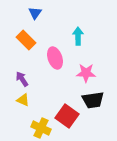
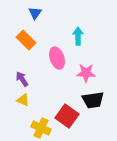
pink ellipse: moved 2 px right
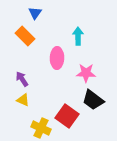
orange rectangle: moved 1 px left, 4 px up
pink ellipse: rotated 20 degrees clockwise
black trapezoid: rotated 45 degrees clockwise
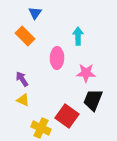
black trapezoid: rotated 75 degrees clockwise
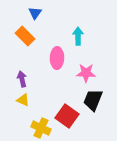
purple arrow: rotated 21 degrees clockwise
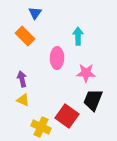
yellow cross: moved 1 px up
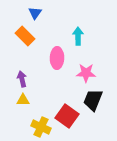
yellow triangle: rotated 24 degrees counterclockwise
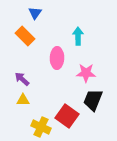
purple arrow: rotated 35 degrees counterclockwise
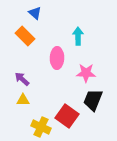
blue triangle: rotated 24 degrees counterclockwise
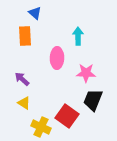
orange rectangle: rotated 42 degrees clockwise
yellow triangle: moved 1 px right, 3 px down; rotated 32 degrees clockwise
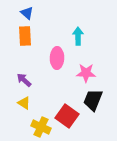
blue triangle: moved 8 px left
purple arrow: moved 2 px right, 1 px down
